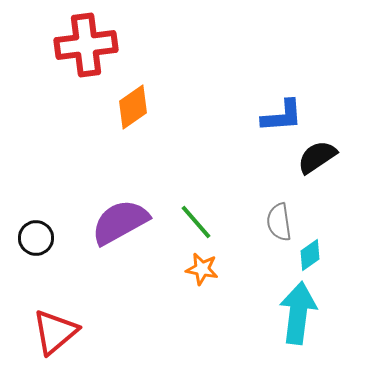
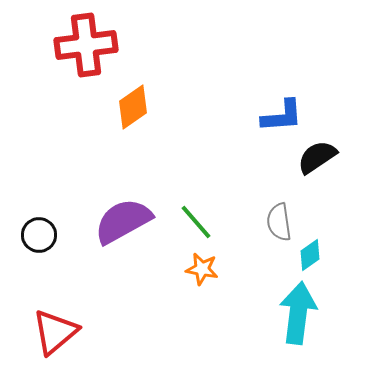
purple semicircle: moved 3 px right, 1 px up
black circle: moved 3 px right, 3 px up
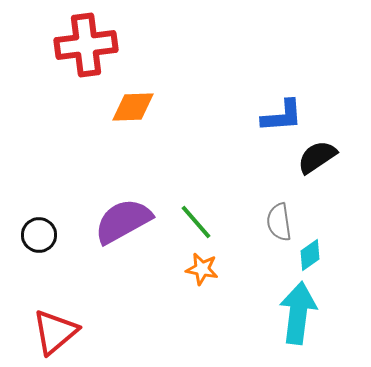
orange diamond: rotated 33 degrees clockwise
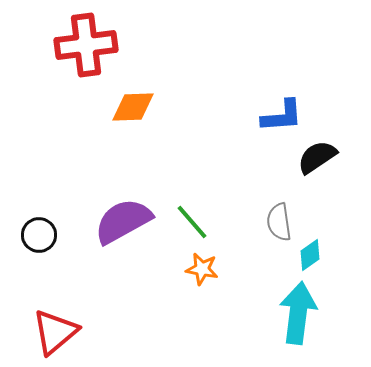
green line: moved 4 px left
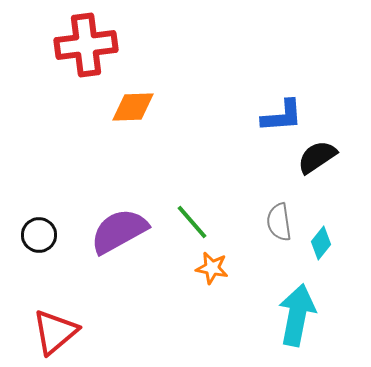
purple semicircle: moved 4 px left, 10 px down
cyan diamond: moved 11 px right, 12 px up; rotated 16 degrees counterclockwise
orange star: moved 10 px right, 1 px up
cyan arrow: moved 1 px left, 2 px down; rotated 4 degrees clockwise
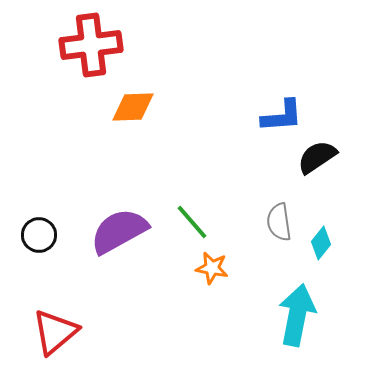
red cross: moved 5 px right
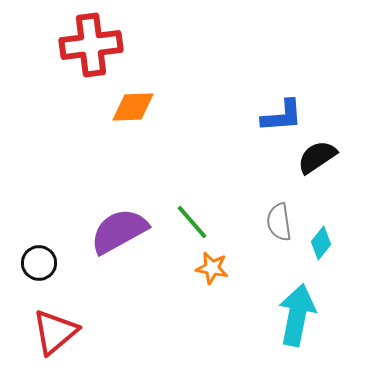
black circle: moved 28 px down
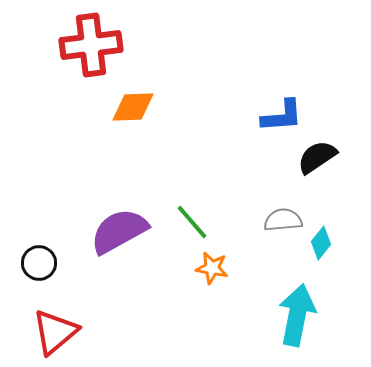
gray semicircle: moved 4 px right, 2 px up; rotated 93 degrees clockwise
